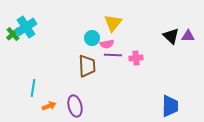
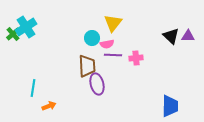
purple ellipse: moved 22 px right, 22 px up
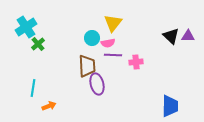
green cross: moved 25 px right, 10 px down
pink semicircle: moved 1 px right, 1 px up
pink cross: moved 4 px down
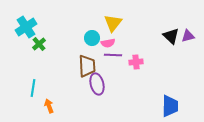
purple triangle: rotated 16 degrees counterclockwise
green cross: moved 1 px right
orange arrow: rotated 88 degrees counterclockwise
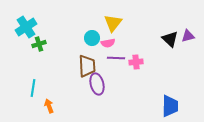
black triangle: moved 1 px left, 3 px down
green cross: rotated 24 degrees clockwise
purple line: moved 3 px right, 3 px down
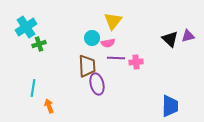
yellow triangle: moved 2 px up
